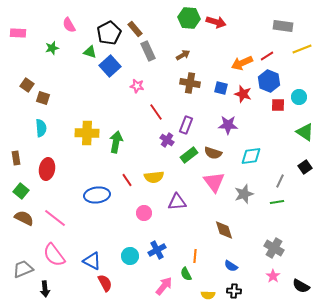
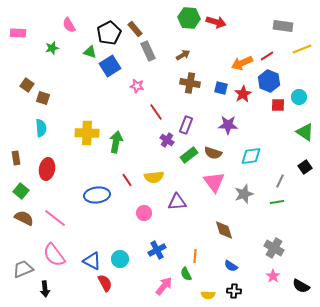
blue square at (110, 66): rotated 10 degrees clockwise
red star at (243, 94): rotated 24 degrees clockwise
cyan circle at (130, 256): moved 10 px left, 3 px down
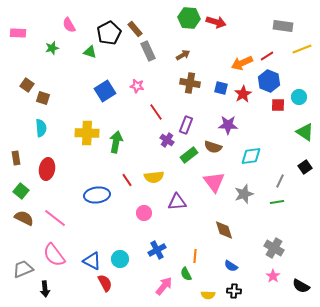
blue square at (110, 66): moved 5 px left, 25 px down
brown semicircle at (213, 153): moved 6 px up
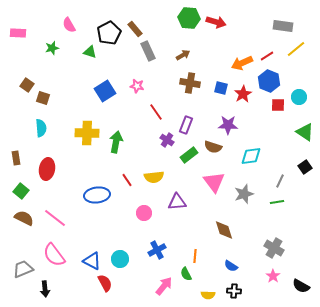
yellow line at (302, 49): moved 6 px left; rotated 18 degrees counterclockwise
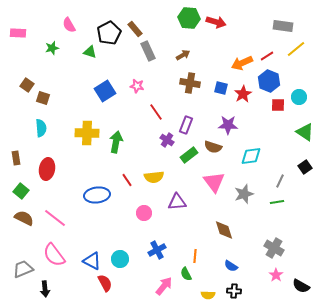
pink star at (273, 276): moved 3 px right, 1 px up
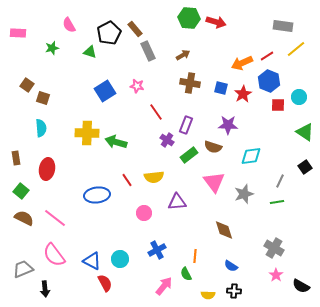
green arrow at (116, 142): rotated 85 degrees counterclockwise
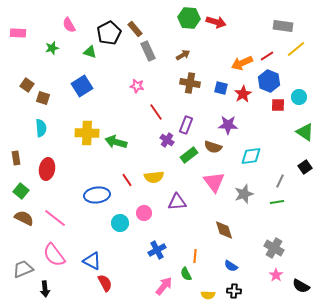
blue square at (105, 91): moved 23 px left, 5 px up
cyan circle at (120, 259): moved 36 px up
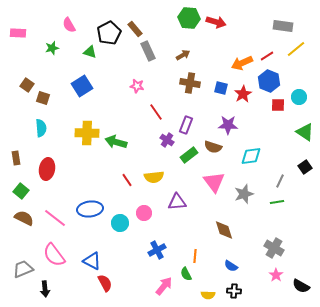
blue ellipse at (97, 195): moved 7 px left, 14 px down
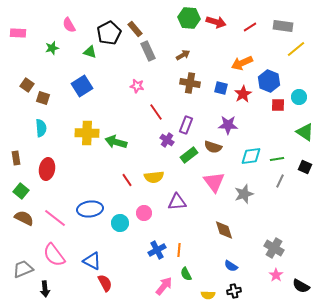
red line at (267, 56): moved 17 px left, 29 px up
black square at (305, 167): rotated 32 degrees counterclockwise
green line at (277, 202): moved 43 px up
orange line at (195, 256): moved 16 px left, 6 px up
black cross at (234, 291): rotated 16 degrees counterclockwise
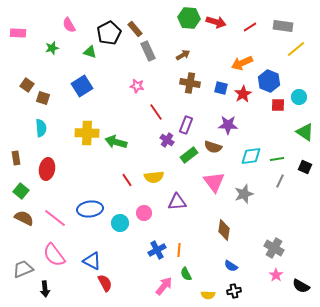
brown diamond at (224, 230): rotated 25 degrees clockwise
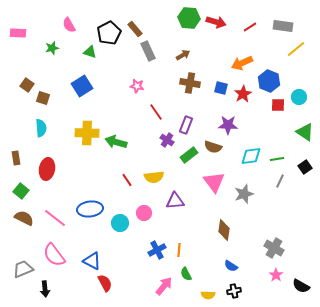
black square at (305, 167): rotated 32 degrees clockwise
purple triangle at (177, 202): moved 2 px left, 1 px up
